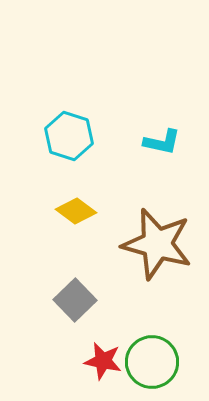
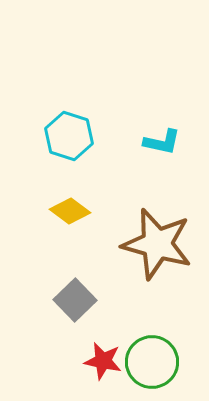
yellow diamond: moved 6 px left
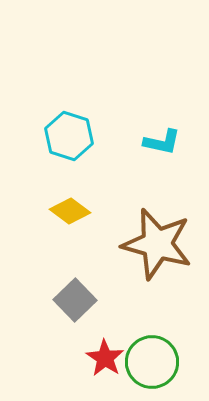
red star: moved 2 px right, 3 px up; rotated 21 degrees clockwise
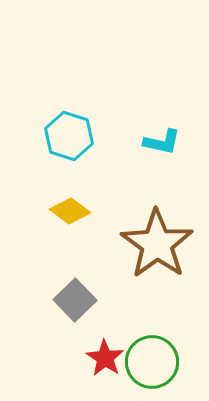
brown star: rotated 20 degrees clockwise
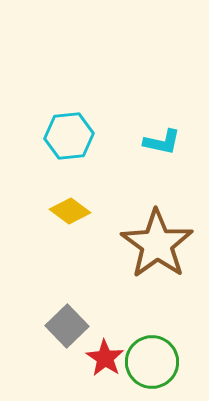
cyan hexagon: rotated 24 degrees counterclockwise
gray square: moved 8 px left, 26 px down
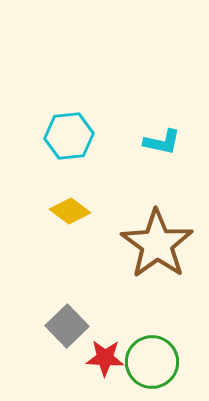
red star: rotated 30 degrees counterclockwise
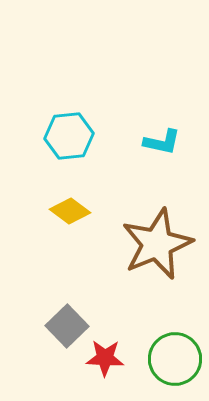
brown star: rotated 14 degrees clockwise
green circle: moved 23 px right, 3 px up
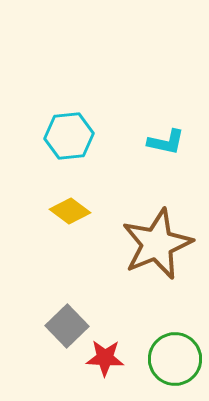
cyan L-shape: moved 4 px right
